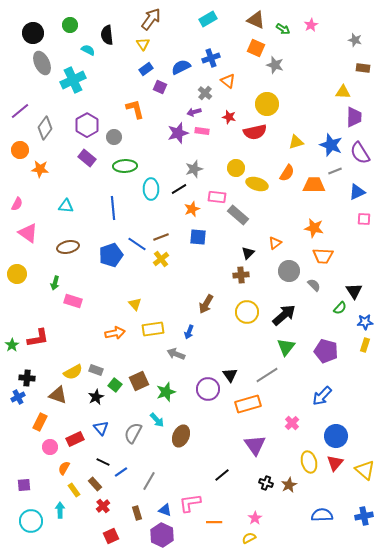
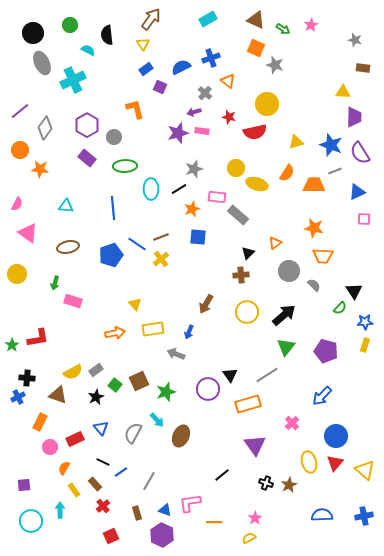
gray rectangle at (96, 370): rotated 56 degrees counterclockwise
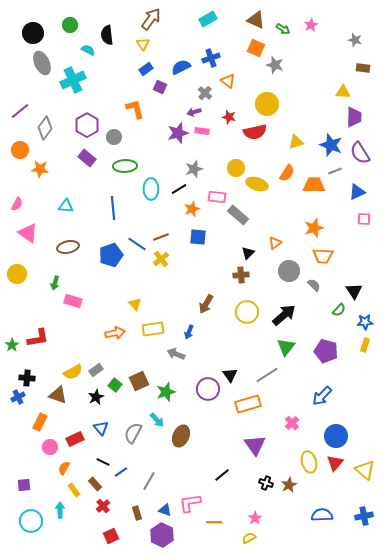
orange star at (314, 228): rotated 30 degrees counterclockwise
green semicircle at (340, 308): moved 1 px left, 2 px down
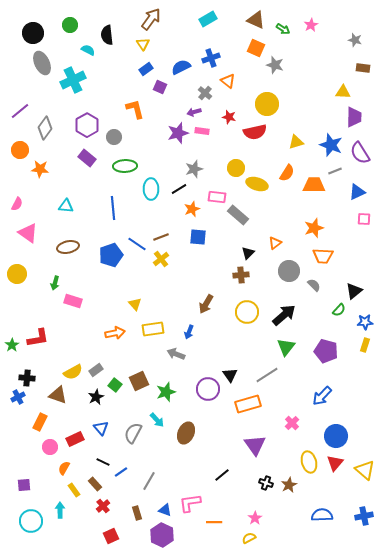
black triangle at (354, 291): rotated 24 degrees clockwise
brown ellipse at (181, 436): moved 5 px right, 3 px up
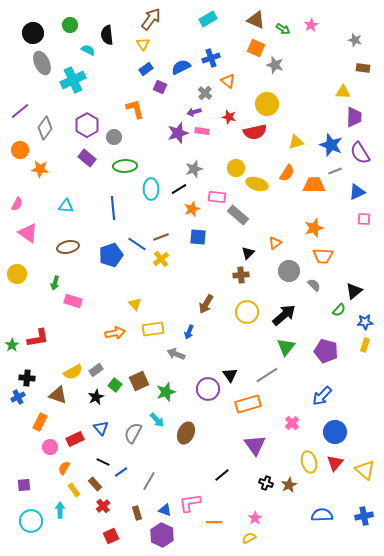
blue circle at (336, 436): moved 1 px left, 4 px up
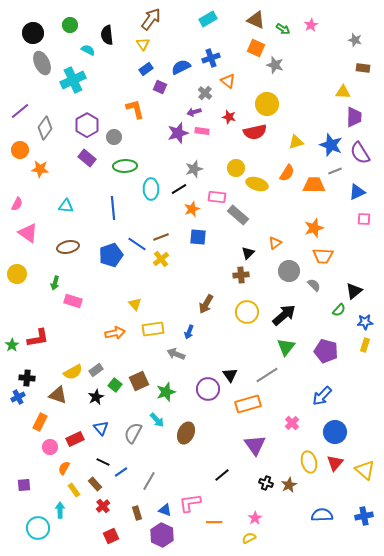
cyan circle at (31, 521): moved 7 px right, 7 px down
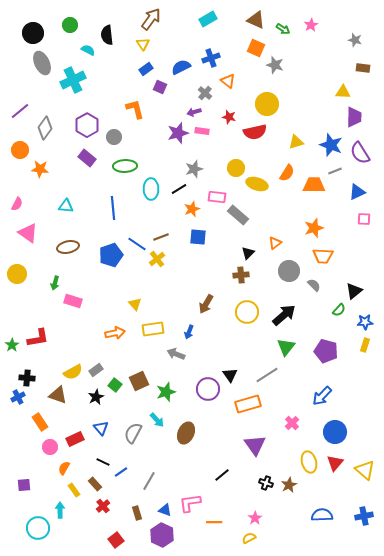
yellow cross at (161, 259): moved 4 px left
orange rectangle at (40, 422): rotated 60 degrees counterclockwise
red square at (111, 536): moved 5 px right, 4 px down; rotated 14 degrees counterclockwise
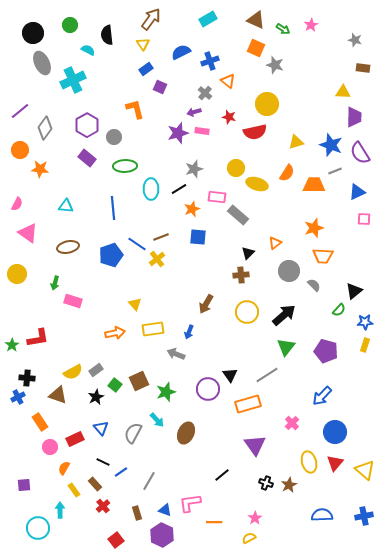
blue cross at (211, 58): moved 1 px left, 3 px down
blue semicircle at (181, 67): moved 15 px up
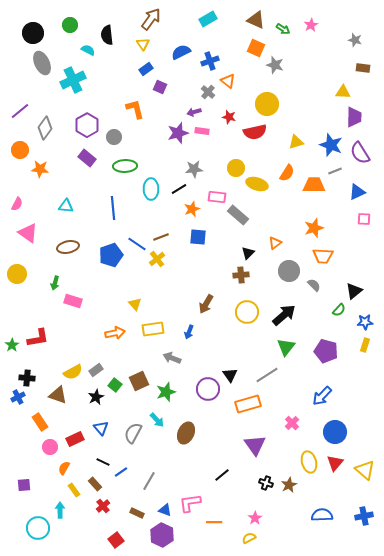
gray cross at (205, 93): moved 3 px right, 1 px up
gray star at (194, 169): rotated 12 degrees clockwise
gray arrow at (176, 354): moved 4 px left, 4 px down
brown rectangle at (137, 513): rotated 48 degrees counterclockwise
